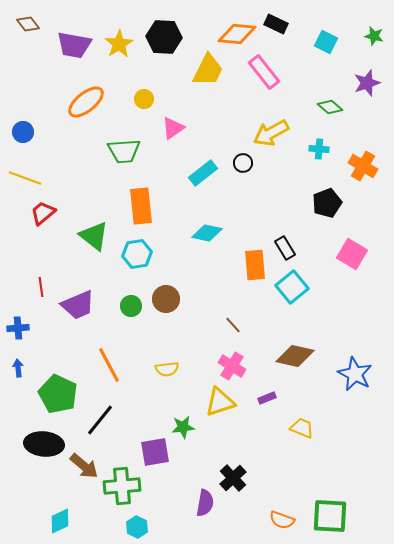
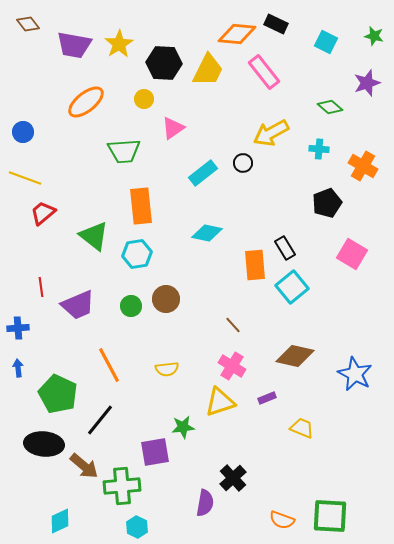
black hexagon at (164, 37): moved 26 px down
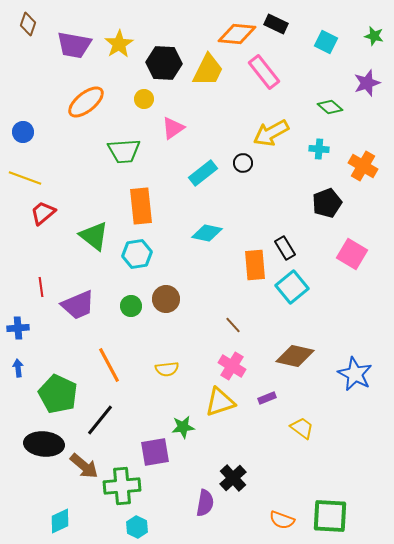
brown diamond at (28, 24): rotated 55 degrees clockwise
yellow trapezoid at (302, 428): rotated 15 degrees clockwise
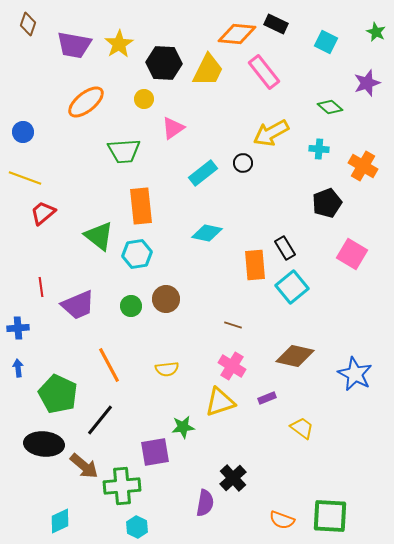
green star at (374, 36): moved 2 px right, 4 px up; rotated 12 degrees clockwise
green triangle at (94, 236): moved 5 px right
brown line at (233, 325): rotated 30 degrees counterclockwise
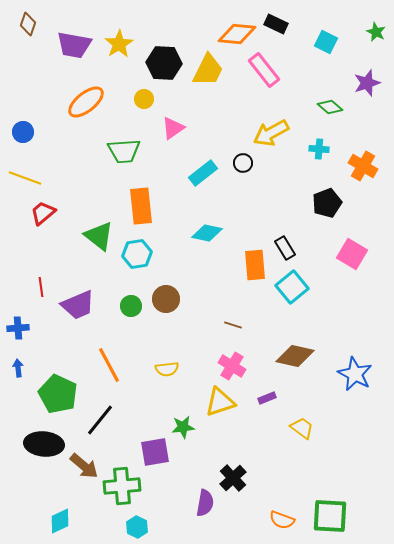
pink rectangle at (264, 72): moved 2 px up
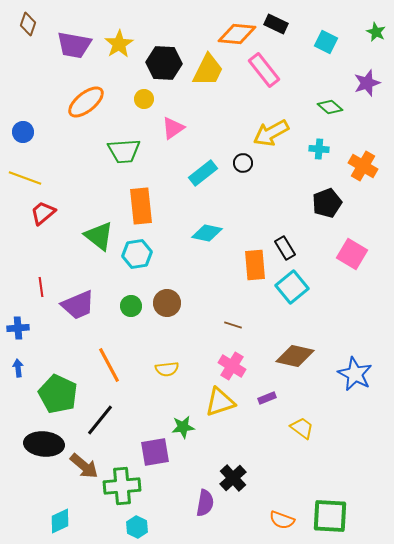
brown circle at (166, 299): moved 1 px right, 4 px down
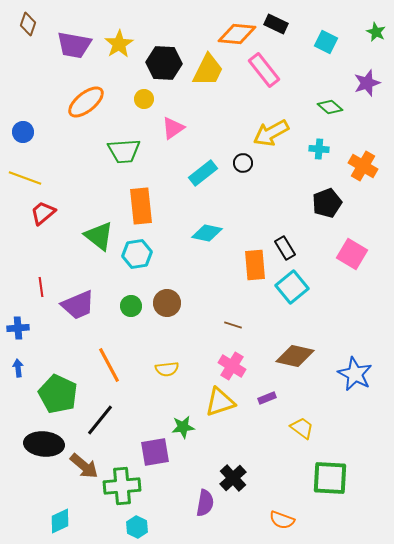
green square at (330, 516): moved 38 px up
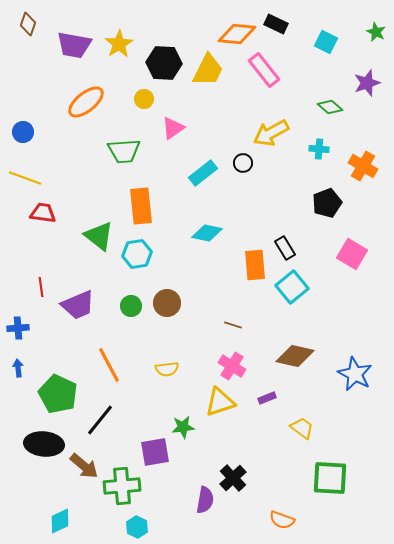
red trapezoid at (43, 213): rotated 48 degrees clockwise
purple semicircle at (205, 503): moved 3 px up
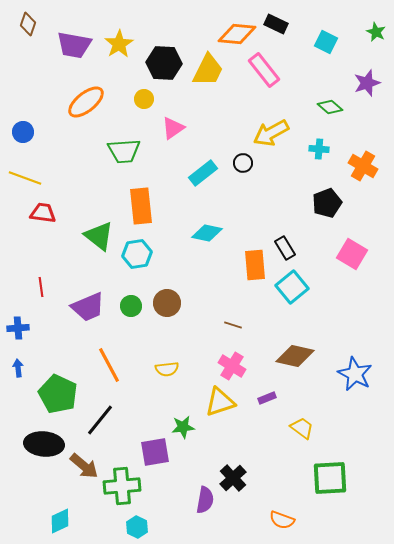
purple trapezoid at (78, 305): moved 10 px right, 2 px down
green square at (330, 478): rotated 6 degrees counterclockwise
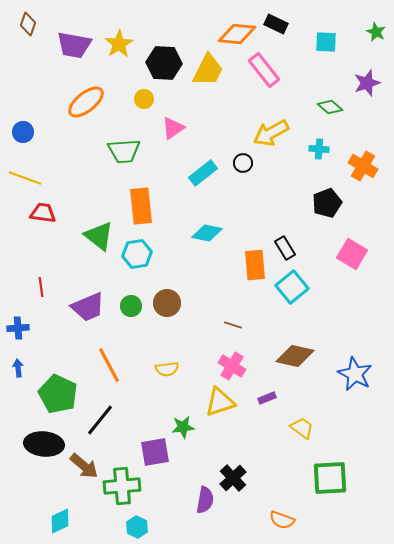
cyan square at (326, 42): rotated 25 degrees counterclockwise
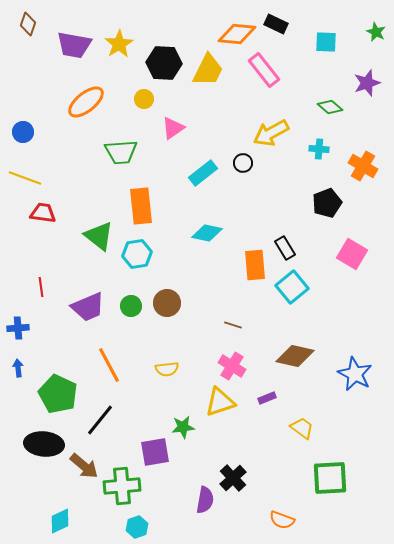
green trapezoid at (124, 151): moved 3 px left, 1 px down
cyan hexagon at (137, 527): rotated 15 degrees clockwise
